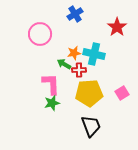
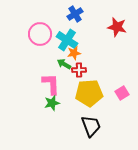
red star: rotated 24 degrees counterclockwise
cyan cross: moved 27 px left, 14 px up; rotated 20 degrees clockwise
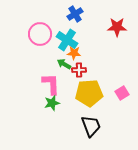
red star: rotated 12 degrees counterclockwise
orange star: rotated 16 degrees clockwise
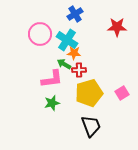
pink L-shape: moved 1 px right, 5 px up; rotated 85 degrees clockwise
yellow pentagon: rotated 12 degrees counterclockwise
